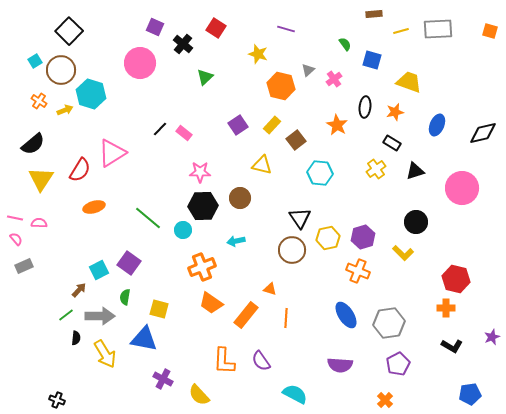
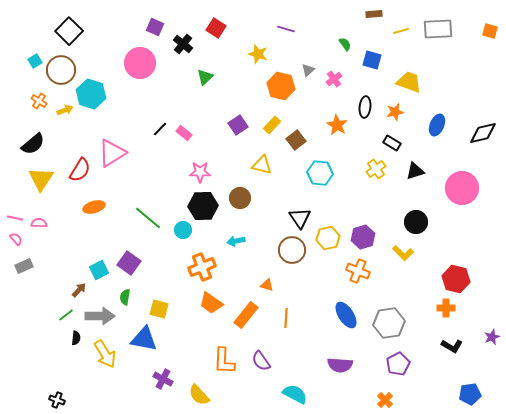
orange triangle at (270, 289): moved 3 px left, 4 px up
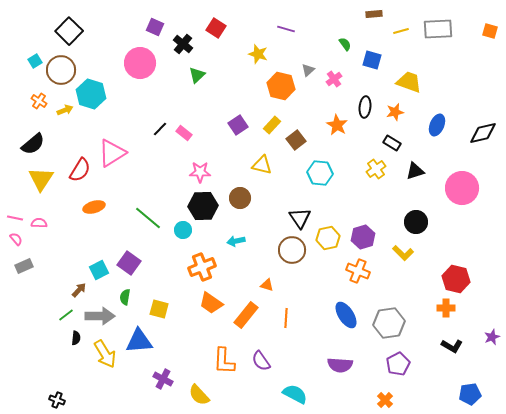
green triangle at (205, 77): moved 8 px left, 2 px up
blue triangle at (144, 339): moved 5 px left, 2 px down; rotated 16 degrees counterclockwise
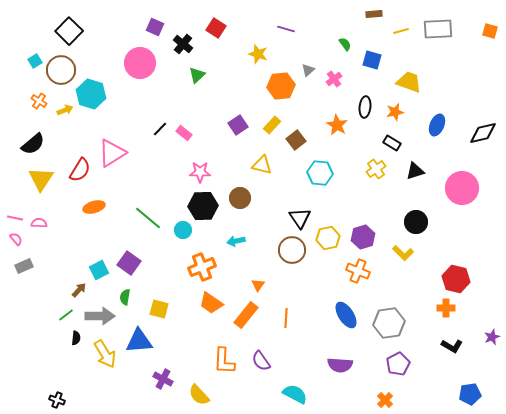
orange hexagon at (281, 86): rotated 20 degrees counterclockwise
orange triangle at (267, 285): moved 9 px left; rotated 48 degrees clockwise
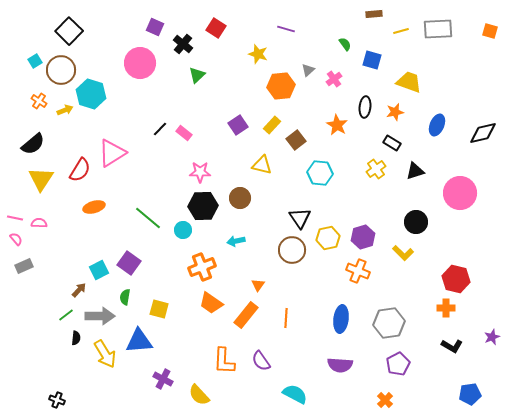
pink circle at (462, 188): moved 2 px left, 5 px down
blue ellipse at (346, 315): moved 5 px left, 4 px down; rotated 40 degrees clockwise
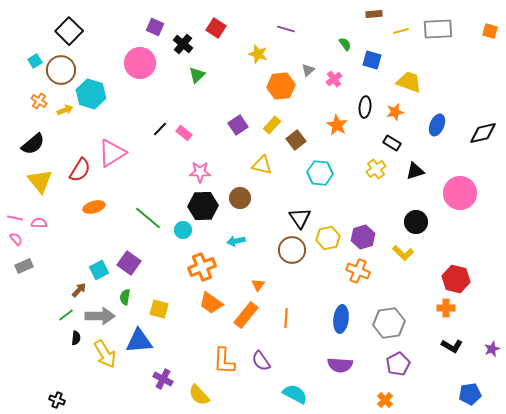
yellow triangle at (41, 179): moved 1 px left, 2 px down; rotated 12 degrees counterclockwise
purple star at (492, 337): moved 12 px down
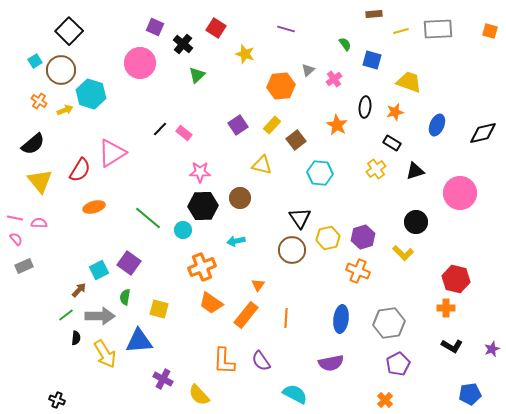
yellow star at (258, 54): moved 13 px left
purple semicircle at (340, 365): moved 9 px left, 2 px up; rotated 15 degrees counterclockwise
